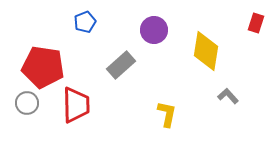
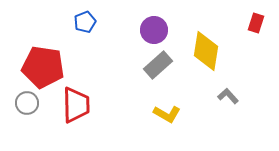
gray rectangle: moved 37 px right
yellow L-shape: rotated 108 degrees clockwise
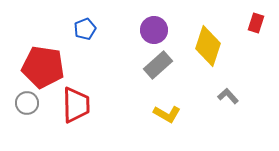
blue pentagon: moved 7 px down
yellow diamond: moved 2 px right, 5 px up; rotated 9 degrees clockwise
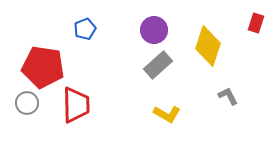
gray L-shape: rotated 15 degrees clockwise
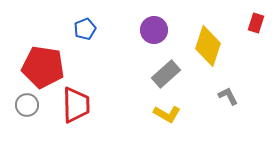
gray rectangle: moved 8 px right, 9 px down
gray circle: moved 2 px down
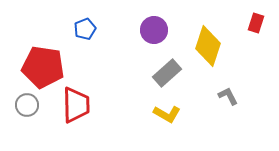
gray rectangle: moved 1 px right, 1 px up
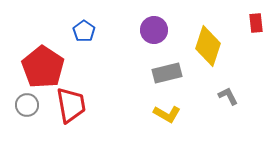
red rectangle: rotated 24 degrees counterclockwise
blue pentagon: moved 1 px left, 2 px down; rotated 15 degrees counterclockwise
red pentagon: rotated 24 degrees clockwise
gray rectangle: rotated 28 degrees clockwise
red trapezoid: moved 5 px left; rotated 9 degrees counterclockwise
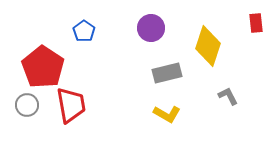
purple circle: moved 3 px left, 2 px up
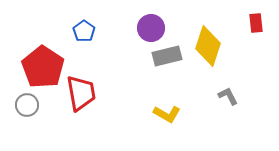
gray rectangle: moved 17 px up
red trapezoid: moved 10 px right, 12 px up
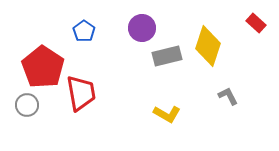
red rectangle: rotated 42 degrees counterclockwise
purple circle: moved 9 px left
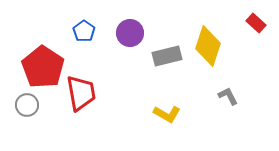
purple circle: moved 12 px left, 5 px down
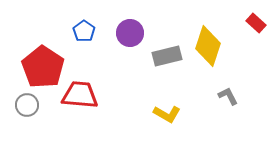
red trapezoid: moved 1 px left, 2 px down; rotated 75 degrees counterclockwise
